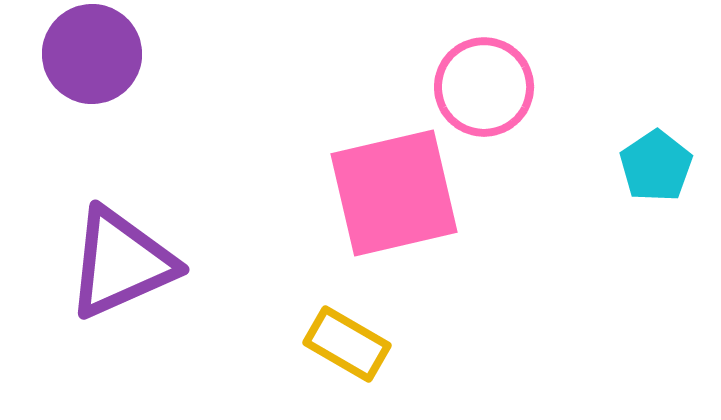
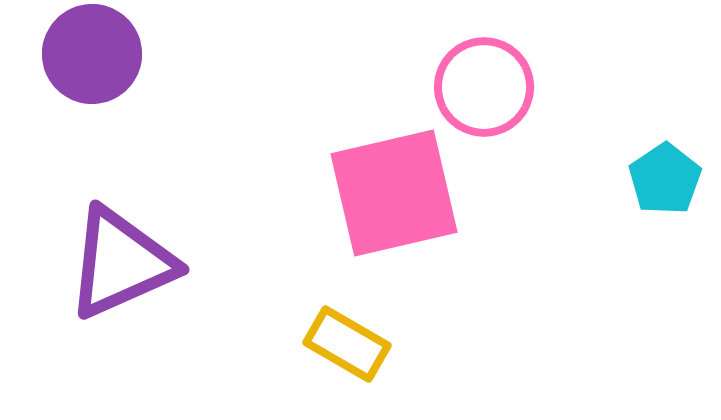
cyan pentagon: moved 9 px right, 13 px down
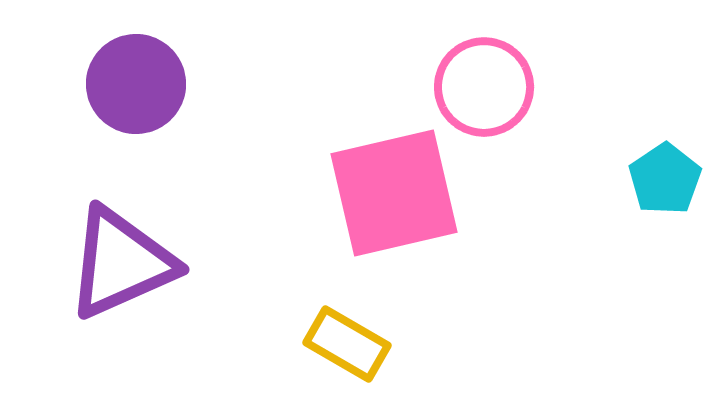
purple circle: moved 44 px right, 30 px down
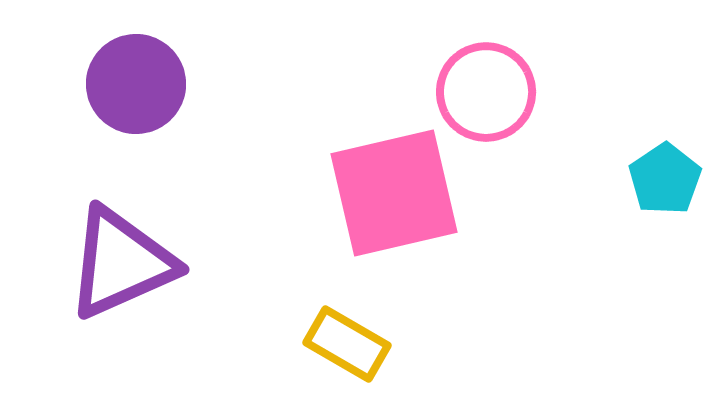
pink circle: moved 2 px right, 5 px down
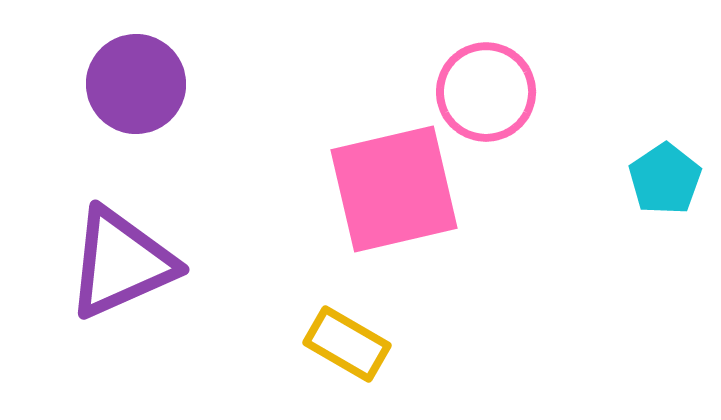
pink square: moved 4 px up
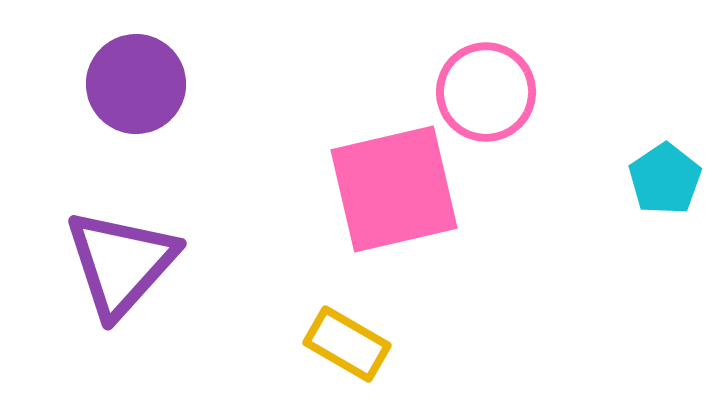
purple triangle: rotated 24 degrees counterclockwise
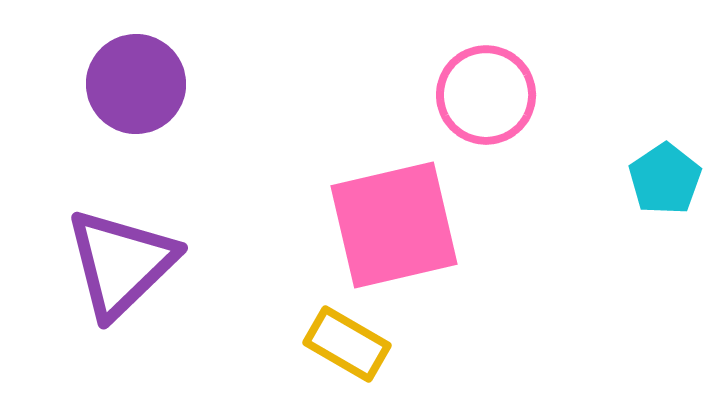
pink circle: moved 3 px down
pink square: moved 36 px down
purple triangle: rotated 4 degrees clockwise
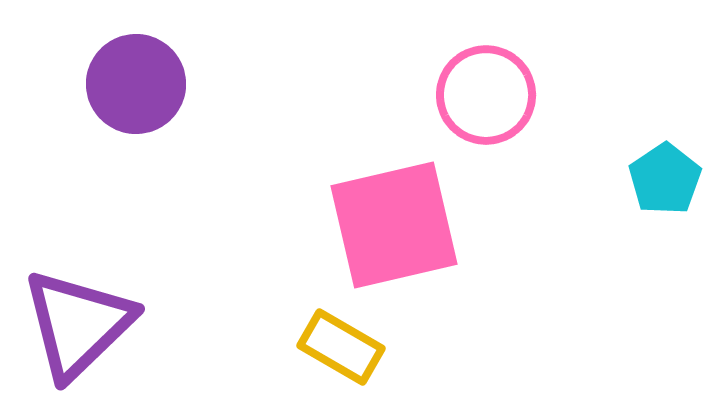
purple triangle: moved 43 px left, 61 px down
yellow rectangle: moved 6 px left, 3 px down
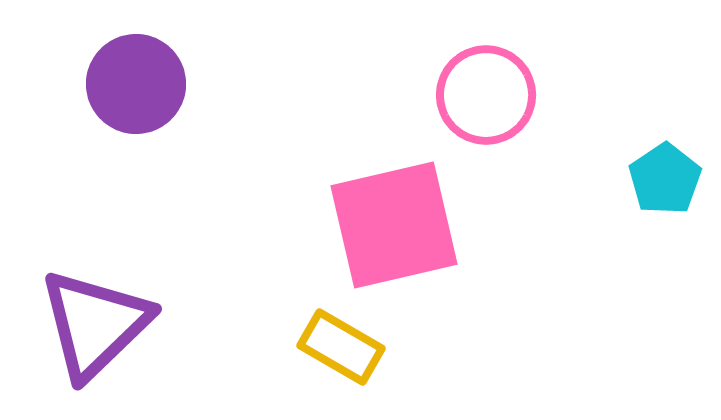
purple triangle: moved 17 px right
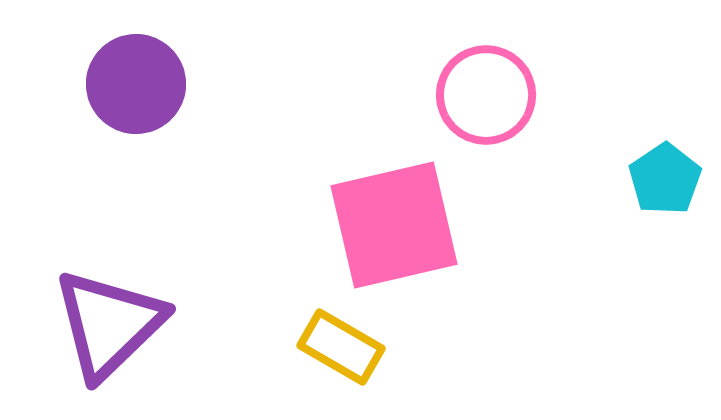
purple triangle: moved 14 px right
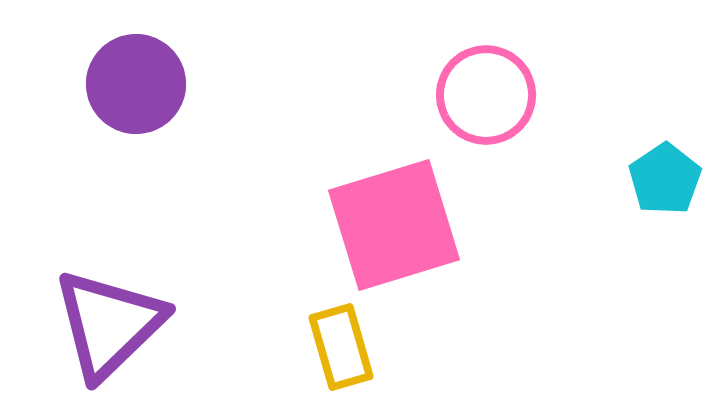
pink square: rotated 4 degrees counterclockwise
yellow rectangle: rotated 44 degrees clockwise
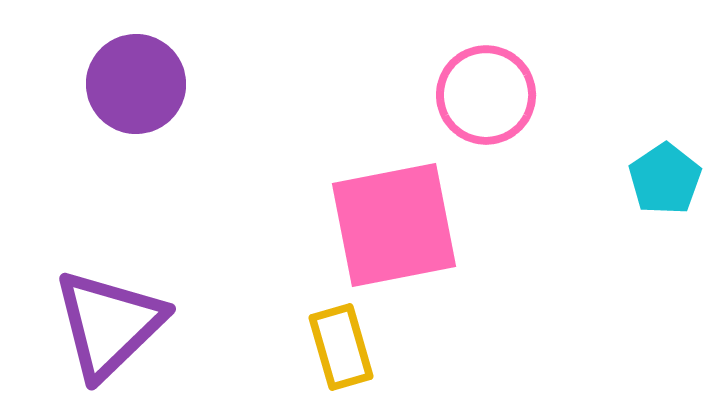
pink square: rotated 6 degrees clockwise
